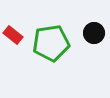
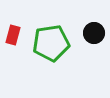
red rectangle: rotated 66 degrees clockwise
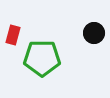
green pentagon: moved 9 px left, 15 px down; rotated 9 degrees clockwise
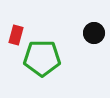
red rectangle: moved 3 px right
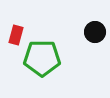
black circle: moved 1 px right, 1 px up
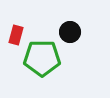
black circle: moved 25 px left
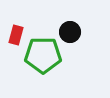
green pentagon: moved 1 px right, 3 px up
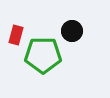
black circle: moved 2 px right, 1 px up
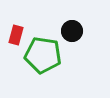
green pentagon: rotated 9 degrees clockwise
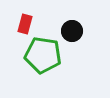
red rectangle: moved 9 px right, 11 px up
